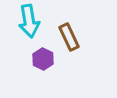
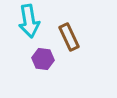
purple hexagon: rotated 20 degrees counterclockwise
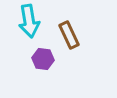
brown rectangle: moved 2 px up
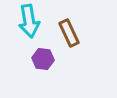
brown rectangle: moved 2 px up
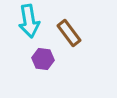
brown rectangle: rotated 12 degrees counterclockwise
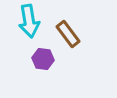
brown rectangle: moved 1 px left, 1 px down
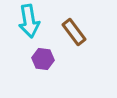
brown rectangle: moved 6 px right, 2 px up
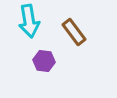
purple hexagon: moved 1 px right, 2 px down
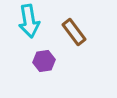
purple hexagon: rotated 15 degrees counterclockwise
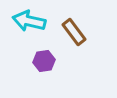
cyan arrow: rotated 112 degrees clockwise
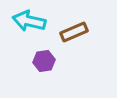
brown rectangle: rotated 76 degrees counterclockwise
